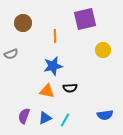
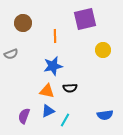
blue triangle: moved 3 px right, 7 px up
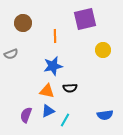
purple semicircle: moved 2 px right, 1 px up
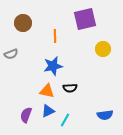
yellow circle: moved 1 px up
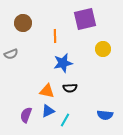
blue star: moved 10 px right, 3 px up
blue semicircle: rotated 14 degrees clockwise
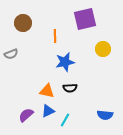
blue star: moved 2 px right, 1 px up
purple semicircle: rotated 28 degrees clockwise
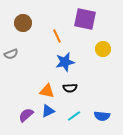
purple square: rotated 25 degrees clockwise
orange line: moved 2 px right; rotated 24 degrees counterclockwise
blue semicircle: moved 3 px left, 1 px down
cyan line: moved 9 px right, 4 px up; rotated 24 degrees clockwise
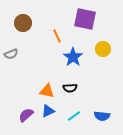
blue star: moved 8 px right, 5 px up; rotated 24 degrees counterclockwise
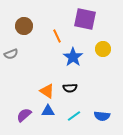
brown circle: moved 1 px right, 3 px down
orange triangle: rotated 21 degrees clockwise
blue triangle: rotated 24 degrees clockwise
purple semicircle: moved 2 px left
